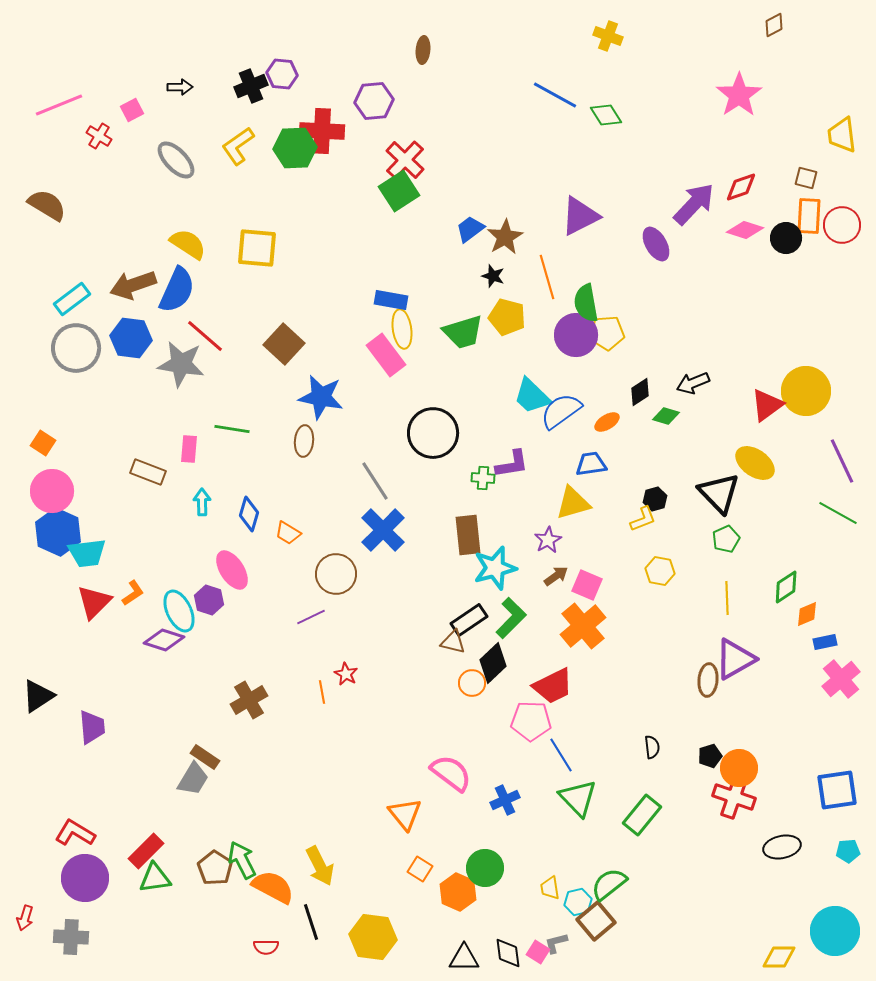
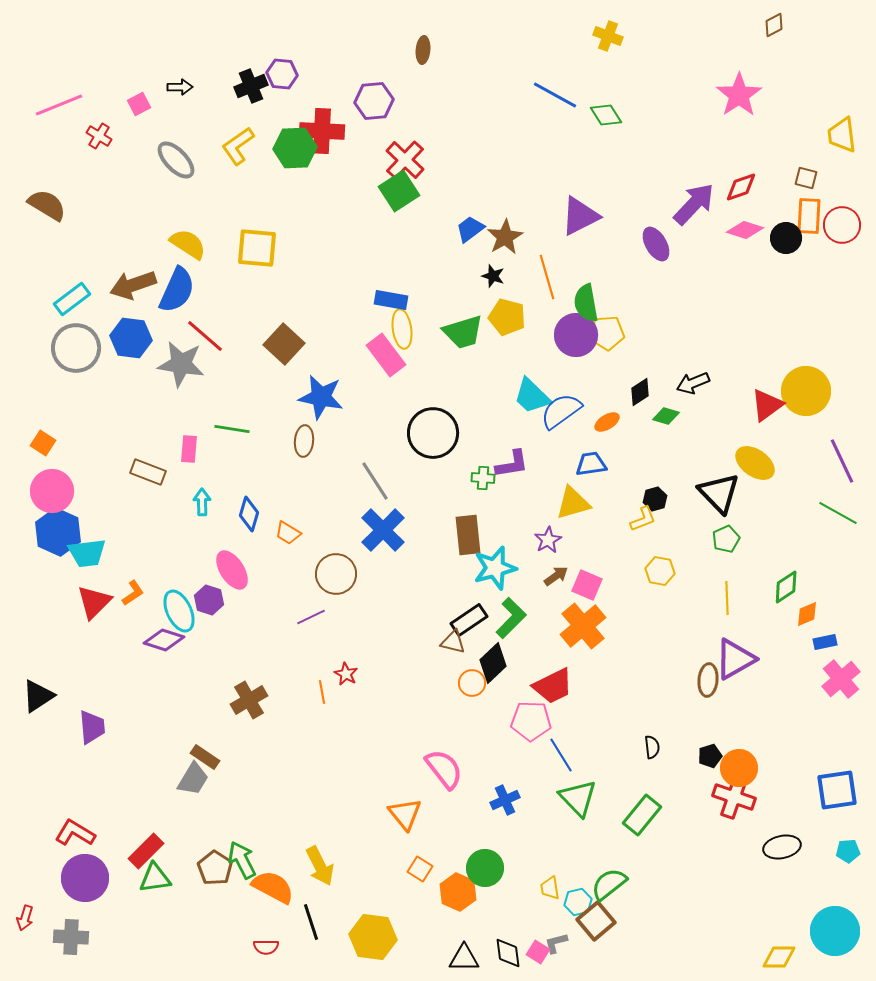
pink square at (132, 110): moved 7 px right, 6 px up
pink semicircle at (451, 773): moved 7 px left, 4 px up; rotated 15 degrees clockwise
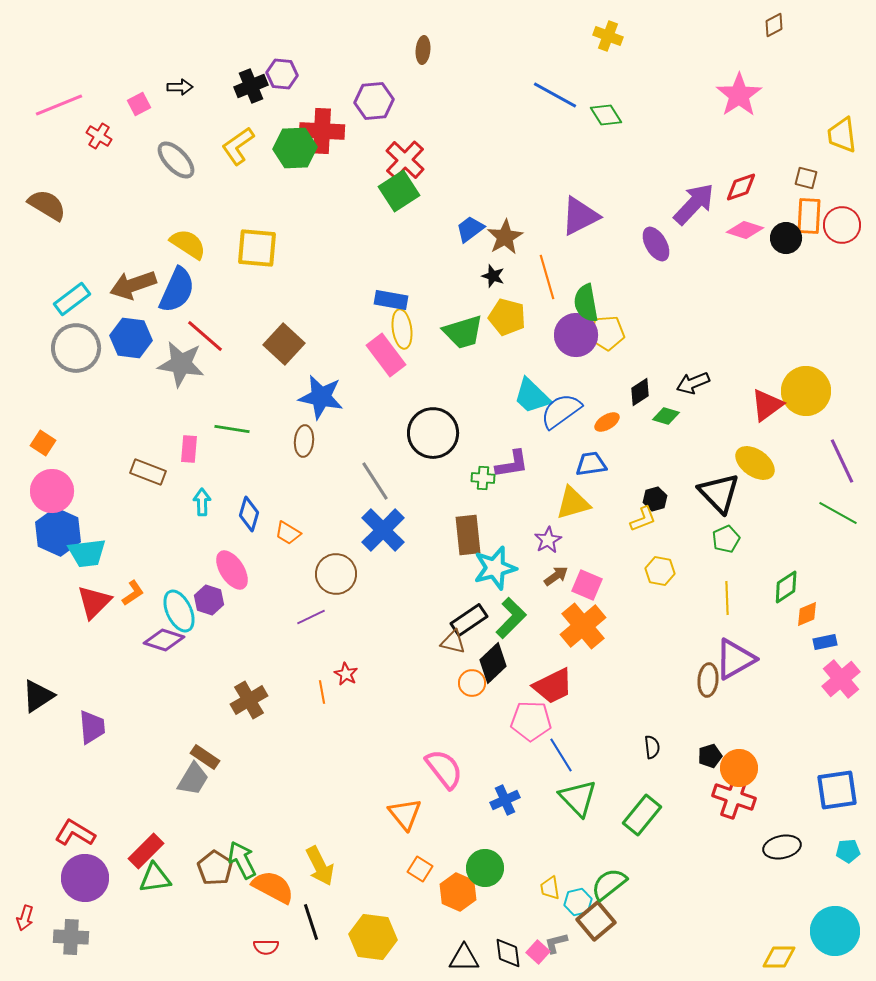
pink square at (538, 952): rotated 10 degrees clockwise
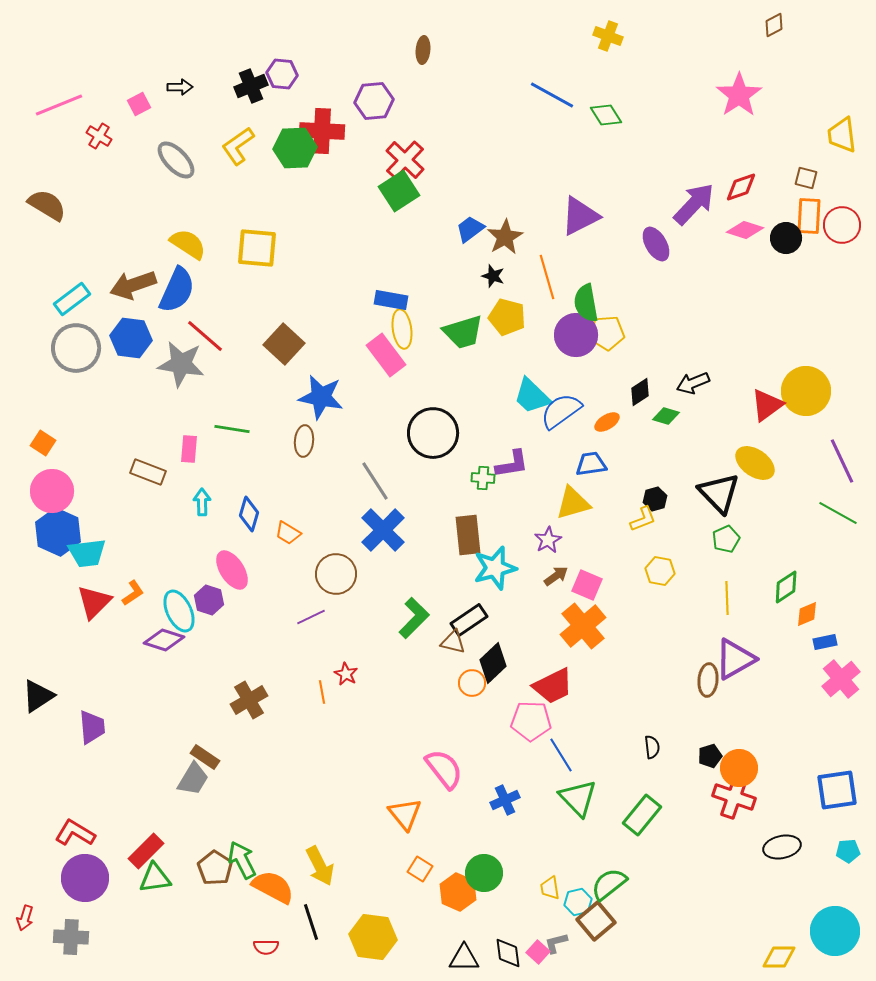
blue line at (555, 95): moved 3 px left
green L-shape at (511, 618): moved 97 px left
green circle at (485, 868): moved 1 px left, 5 px down
